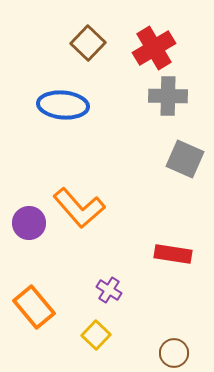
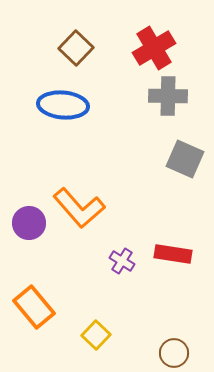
brown square: moved 12 px left, 5 px down
purple cross: moved 13 px right, 29 px up
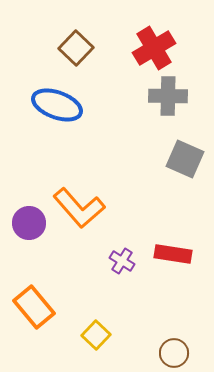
blue ellipse: moved 6 px left; rotated 15 degrees clockwise
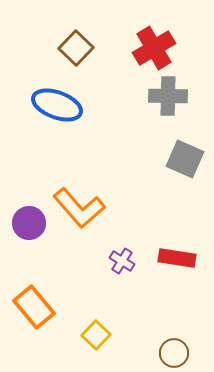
red rectangle: moved 4 px right, 4 px down
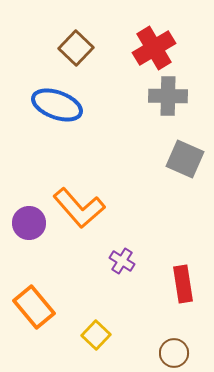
red rectangle: moved 6 px right, 26 px down; rotated 72 degrees clockwise
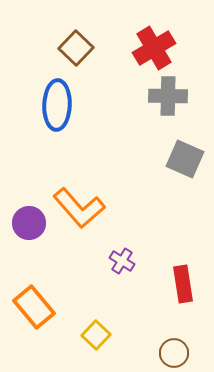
blue ellipse: rotated 72 degrees clockwise
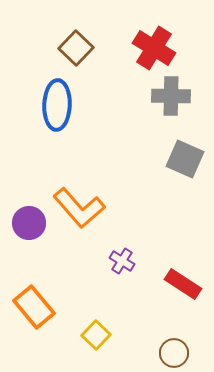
red cross: rotated 27 degrees counterclockwise
gray cross: moved 3 px right
red rectangle: rotated 48 degrees counterclockwise
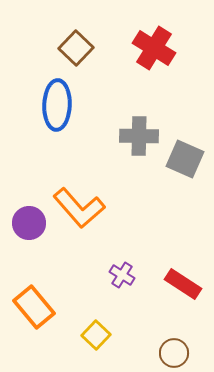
gray cross: moved 32 px left, 40 px down
purple cross: moved 14 px down
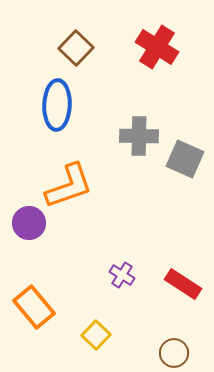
red cross: moved 3 px right, 1 px up
orange L-shape: moved 10 px left, 22 px up; rotated 68 degrees counterclockwise
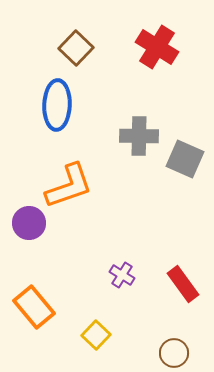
red rectangle: rotated 21 degrees clockwise
